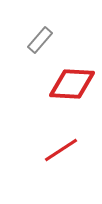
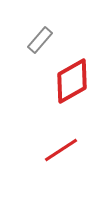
red diamond: moved 3 px up; rotated 33 degrees counterclockwise
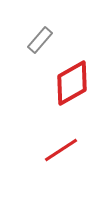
red diamond: moved 2 px down
